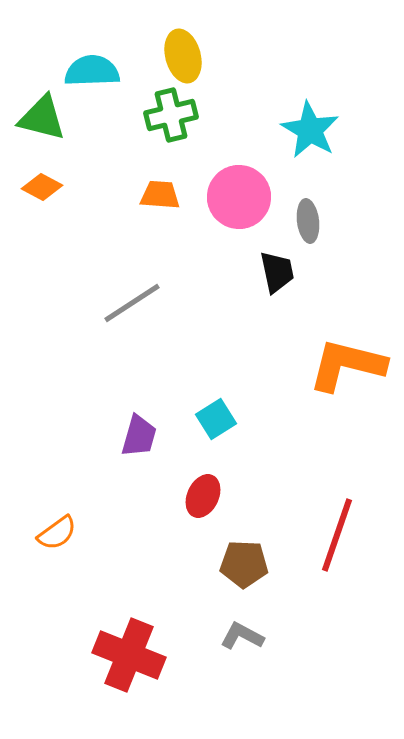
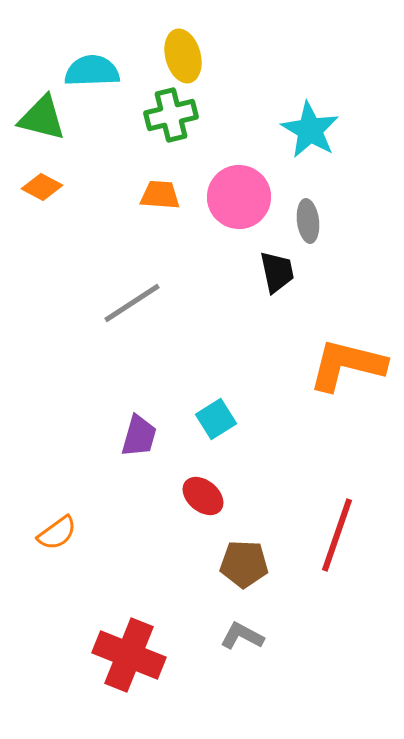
red ellipse: rotated 75 degrees counterclockwise
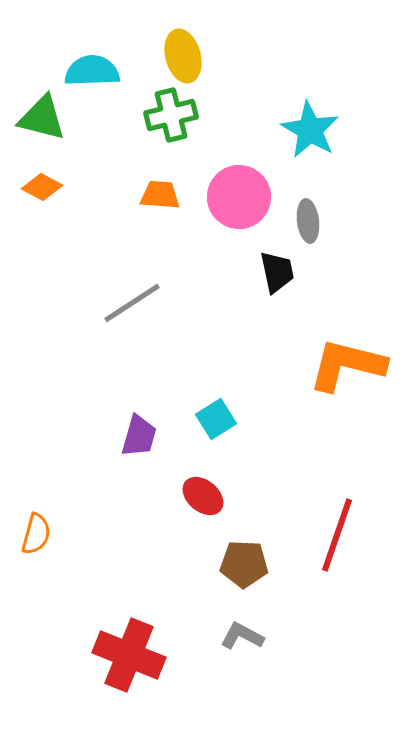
orange semicircle: moved 21 px left, 1 px down; rotated 39 degrees counterclockwise
